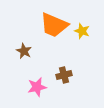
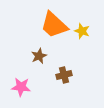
orange trapezoid: rotated 20 degrees clockwise
brown star: moved 15 px right, 5 px down; rotated 21 degrees clockwise
pink star: moved 16 px left; rotated 18 degrees clockwise
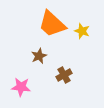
orange trapezoid: moved 2 px left, 1 px up
brown cross: rotated 14 degrees counterclockwise
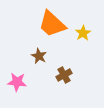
yellow star: moved 1 px right, 2 px down; rotated 21 degrees clockwise
brown star: rotated 21 degrees counterclockwise
pink star: moved 4 px left, 5 px up
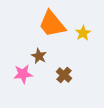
orange trapezoid: rotated 8 degrees clockwise
brown cross: rotated 21 degrees counterclockwise
pink star: moved 6 px right, 8 px up; rotated 12 degrees counterclockwise
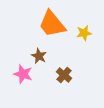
yellow star: moved 1 px right; rotated 21 degrees clockwise
pink star: rotated 24 degrees clockwise
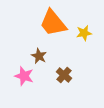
orange trapezoid: moved 1 px right, 1 px up
pink star: moved 1 px right, 2 px down
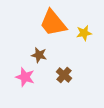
brown star: moved 1 px up; rotated 14 degrees counterclockwise
pink star: moved 1 px right, 1 px down
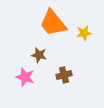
brown cross: rotated 35 degrees clockwise
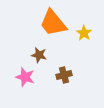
yellow star: rotated 28 degrees counterclockwise
